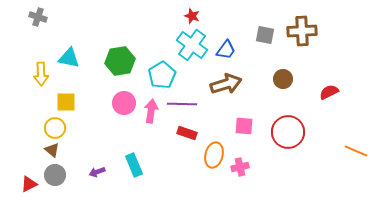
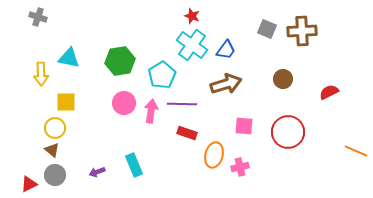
gray square: moved 2 px right, 6 px up; rotated 12 degrees clockwise
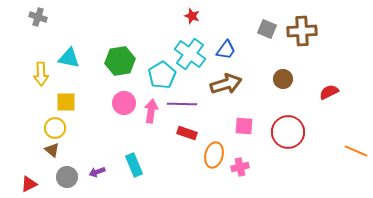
cyan cross: moved 2 px left, 9 px down
gray circle: moved 12 px right, 2 px down
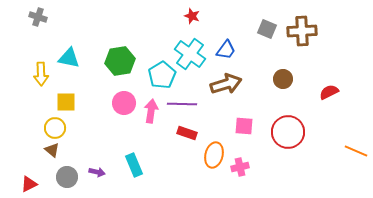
purple arrow: rotated 147 degrees counterclockwise
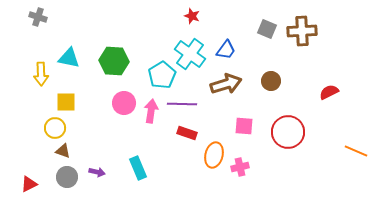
green hexagon: moved 6 px left; rotated 12 degrees clockwise
brown circle: moved 12 px left, 2 px down
brown triangle: moved 11 px right, 1 px down; rotated 21 degrees counterclockwise
cyan rectangle: moved 4 px right, 3 px down
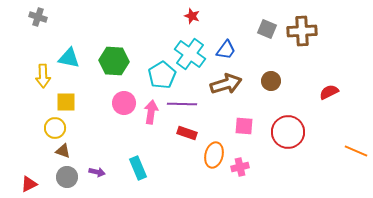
yellow arrow: moved 2 px right, 2 px down
pink arrow: moved 1 px down
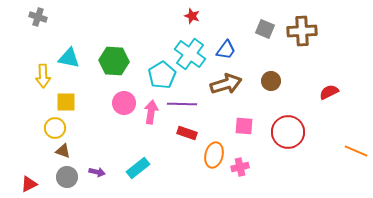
gray square: moved 2 px left
cyan rectangle: rotated 75 degrees clockwise
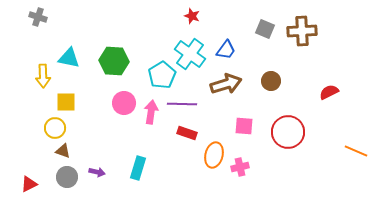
cyan rectangle: rotated 35 degrees counterclockwise
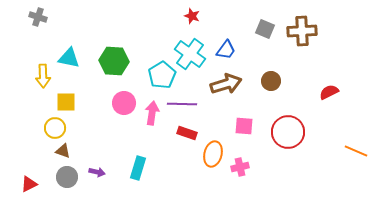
pink arrow: moved 1 px right, 1 px down
orange ellipse: moved 1 px left, 1 px up
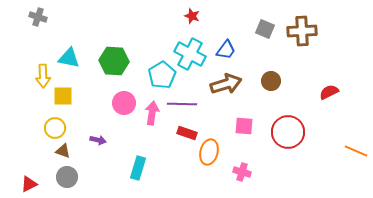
cyan cross: rotated 8 degrees counterclockwise
yellow square: moved 3 px left, 6 px up
orange ellipse: moved 4 px left, 2 px up
pink cross: moved 2 px right, 5 px down; rotated 30 degrees clockwise
purple arrow: moved 1 px right, 32 px up
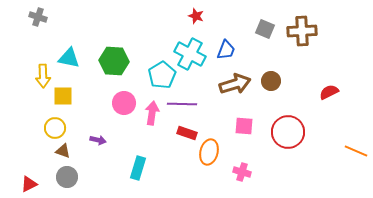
red star: moved 4 px right
blue trapezoid: rotated 15 degrees counterclockwise
brown arrow: moved 9 px right
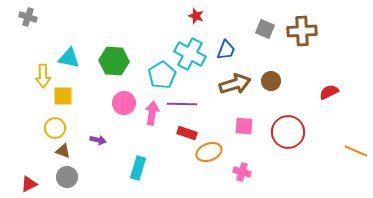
gray cross: moved 10 px left
orange ellipse: rotated 55 degrees clockwise
